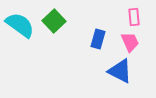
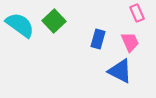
pink rectangle: moved 3 px right, 4 px up; rotated 18 degrees counterclockwise
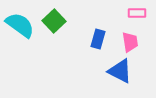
pink rectangle: rotated 66 degrees counterclockwise
pink trapezoid: rotated 15 degrees clockwise
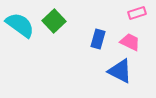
pink rectangle: rotated 18 degrees counterclockwise
pink trapezoid: rotated 55 degrees counterclockwise
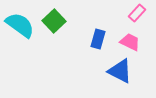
pink rectangle: rotated 30 degrees counterclockwise
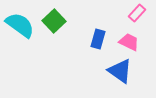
pink trapezoid: moved 1 px left
blue triangle: rotated 8 degrees clockwise
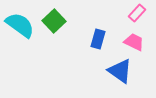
pink trapezoid: moved 5 px right
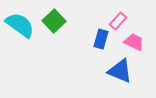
pink rectangle: moved 19 px left, 8 px down
blue rectangle: moved 3 px right
blue triangle: rotated 12 degrees counterclockwise
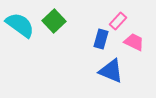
blue triangle: moved 9 px left
